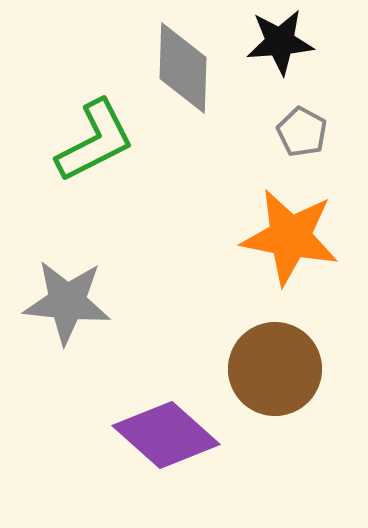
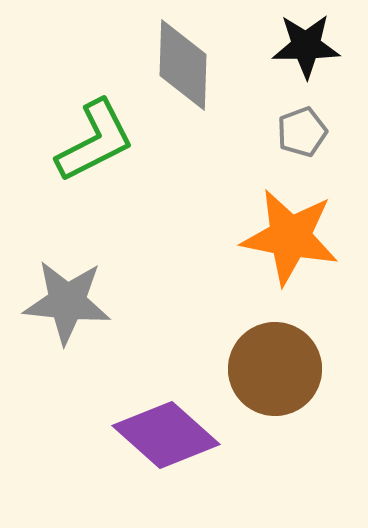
black star: moved 26 px right, 4 px down; rotated 4 degrees clockwise
gray diamond: moved 3 px up
gray pentagon: rotated 24 degrees clockwise
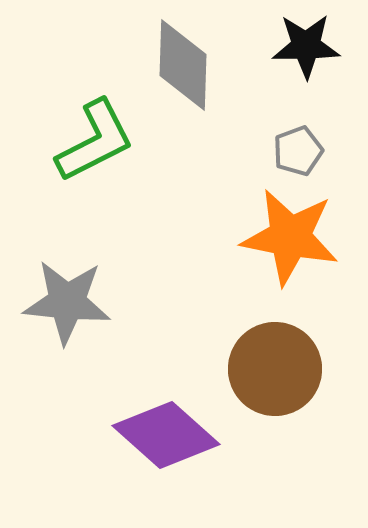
gray pentagon: moved 4 px left, 19 px down
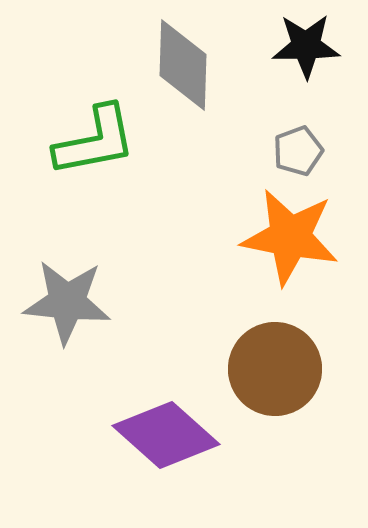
green L-shape: rotated 16 degrees clockwise
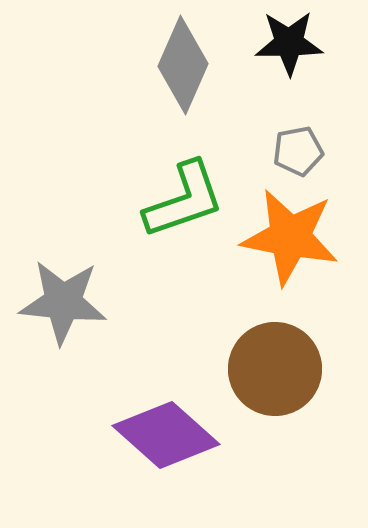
black star: moved 17 px left, 3 px up
gray diamond: rotated 22 degrees clockwise
green L-shape: moved 89 px right, 59 px down; rotated 8 degrees counterclockwise
gray pentagon: rotated 9 degrees clockwise
gray star: moved 4 px left
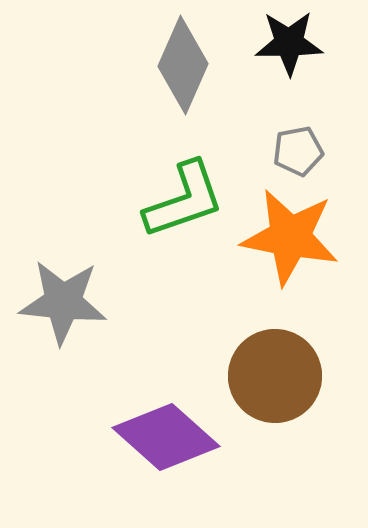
brown circle: moved 7 px down
purple diamond: moved 2 px down
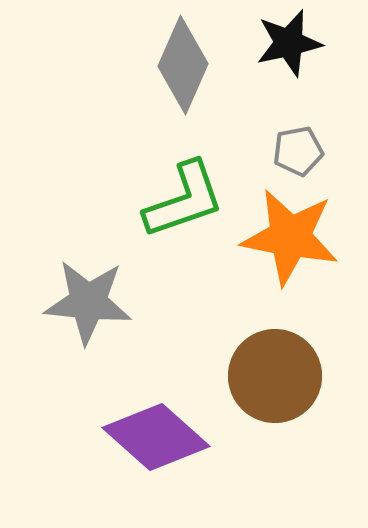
black star: rotated 12 degrees counterclockwise
gray star: moved 25 px right
purple diamond: moved 10 px left
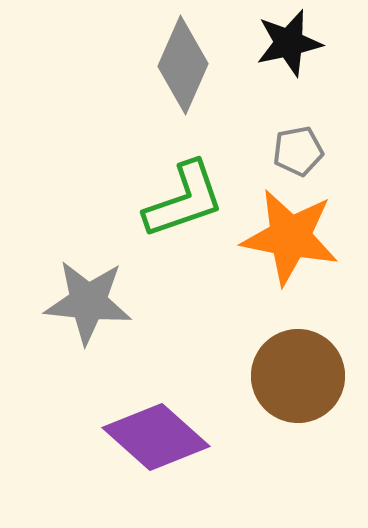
brown circle: moved 23 px right
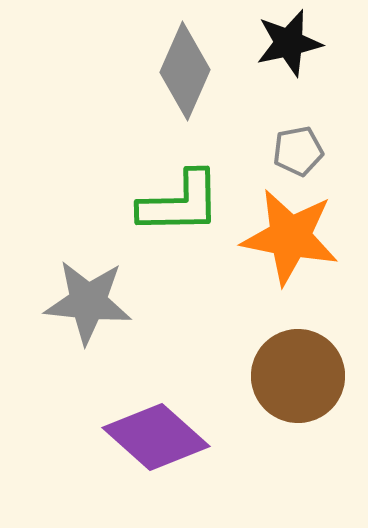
gray diamond: moved 2 px right, 6 px down
green L-shape: moved 4 px left, 3 px down; rotated 18 degrees clockwise
